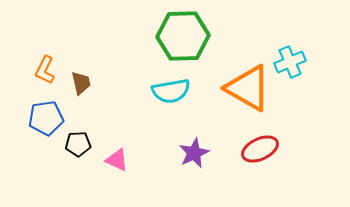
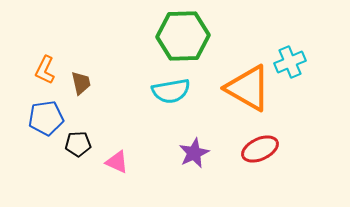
pink triangle: moved 2 px down
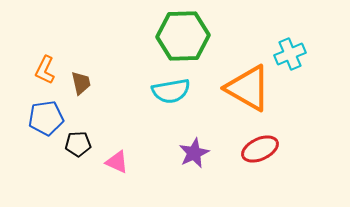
cyan cross: moved 8 px up
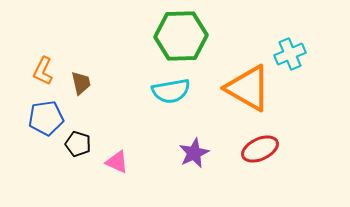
green hexagon: moved 2 px left
orange L-shape: moved 2 px left, 1 px down
black pentagon: rotated 20 degrees clockwise
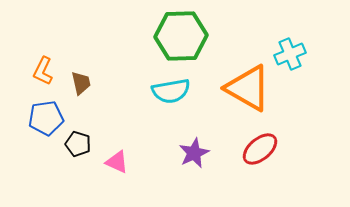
red ellipse: rotated 15 degrees counterclockwise
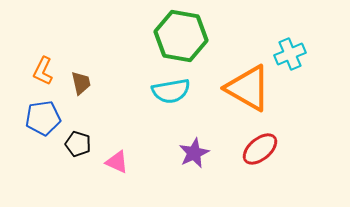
green hexagon: rotated 12 degrees clockwise
blue pentagon: moved 3 px left
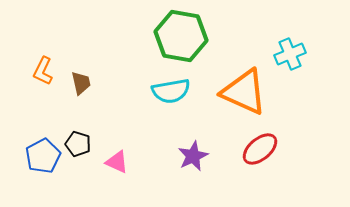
orange triangle: moved 4 px left, 4 px down; rotated 6 degrees counterclockwise
blue pentagon: moved 38 px down; rotated 20 degrees counterclockwise
purple star: moved 1 px left, 3 px down
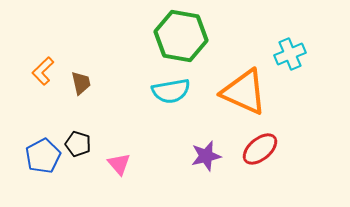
orange L-shape: rotated 20 degrees clockwise
purple star: moved 13 px right; rotated 12 degrees clockwise
pink triangle: moved 2 px right, 2 px down; rotated 25 degrees clockwise
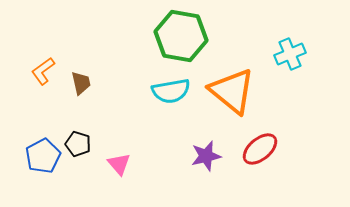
orange L-shape: rotated 8 degrees clockwise
orange triangle: moved 12 px left, 1 px up; rotated 15 degrees clockwise
